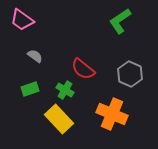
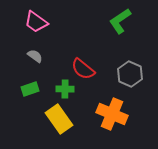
pink trapezoid: moved 14 px right, 2 px down
green cross: moved 1 px up; rotated 30 degrees counterclockwise
yellow rectangle: rotated 8 degrees clockwise
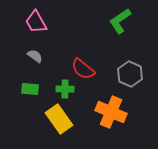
pink trapezoid: rotated 25 degrees clockwise
green rectangle: rotated 24 degrees clockwise
orange cross: moved 1 px left, 2 px up
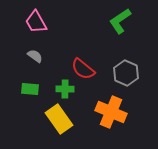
gray hexagon: moved 4 px left, 1 px up
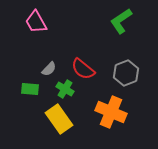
green L-shape: moved 1 px right
gray semicircle: moved 14 px right, 13 px down; rotated 98 degrees clockwise
gray hexagon: rotated 15 degrees clockwise
green cross: rotated 30 degrees clockwise
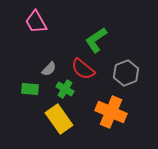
green L-shape: moved 25 px left, 19 px down
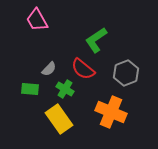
pink trapezoid: moved 1 px right, 2 px up
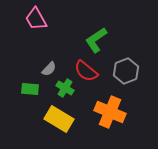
pink trapezoid: moved 1 px left, 1 px up
red semicircle: moved 3 px right, 2 px down
gray hexagon: moved 2 px up
green cross: moved 1 px up
orange cross: moved 1 px left
yellow rectangle: rotated 24 degrees counterclockwise
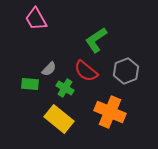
green rectangle: moved 5 px up
yellow rectangle: rotated 8 degrees clockwise
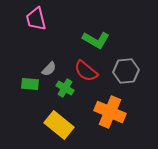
pink trapezoid: rotated 15 degrees clockwise
green L-shape: rotated 116 degrees counterclockwise
gray hexagon: rotated 15 degrees clockwise
yellow rectangle: moved 6 px down
